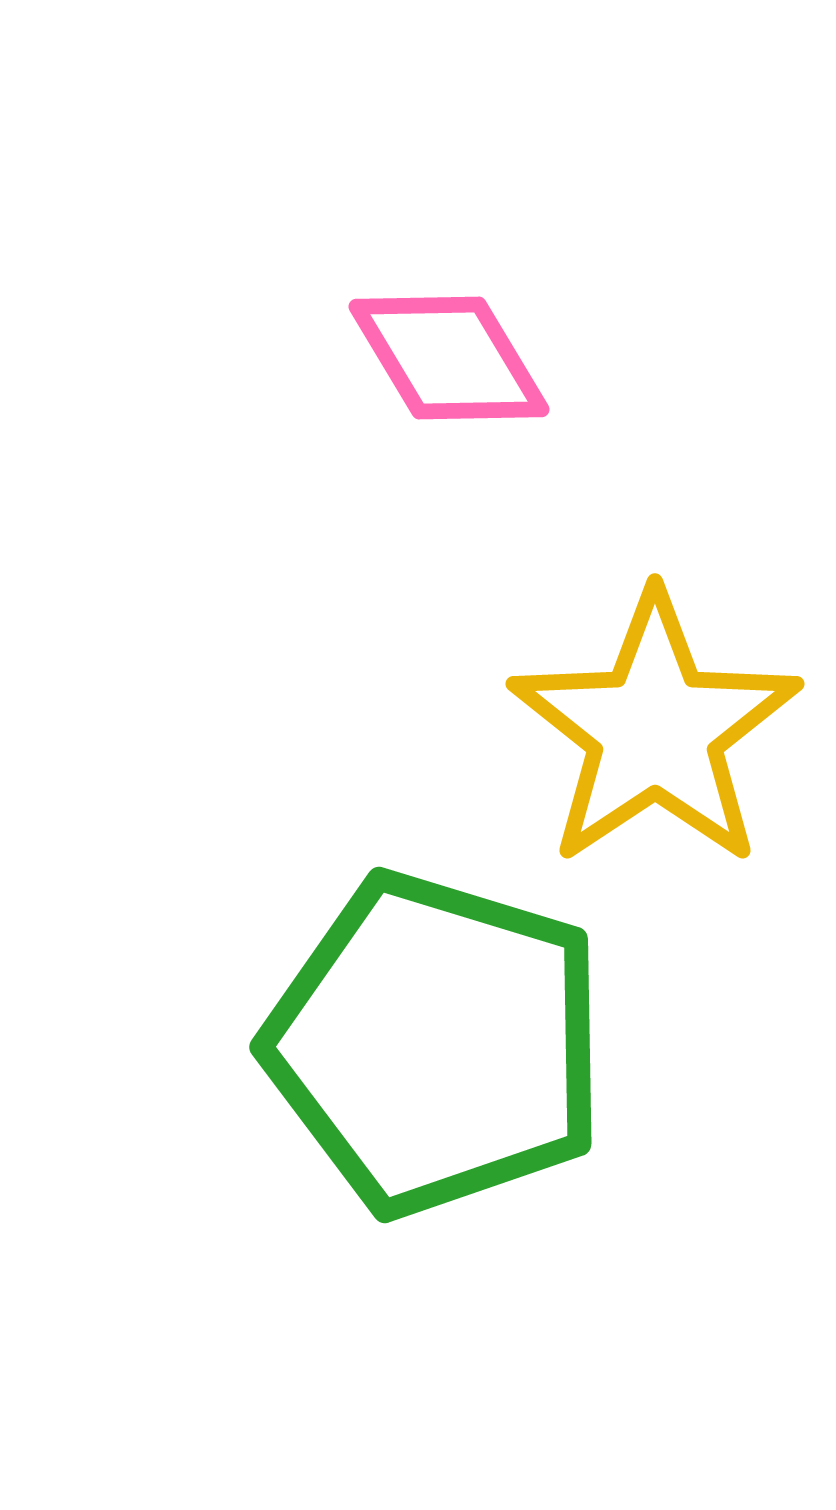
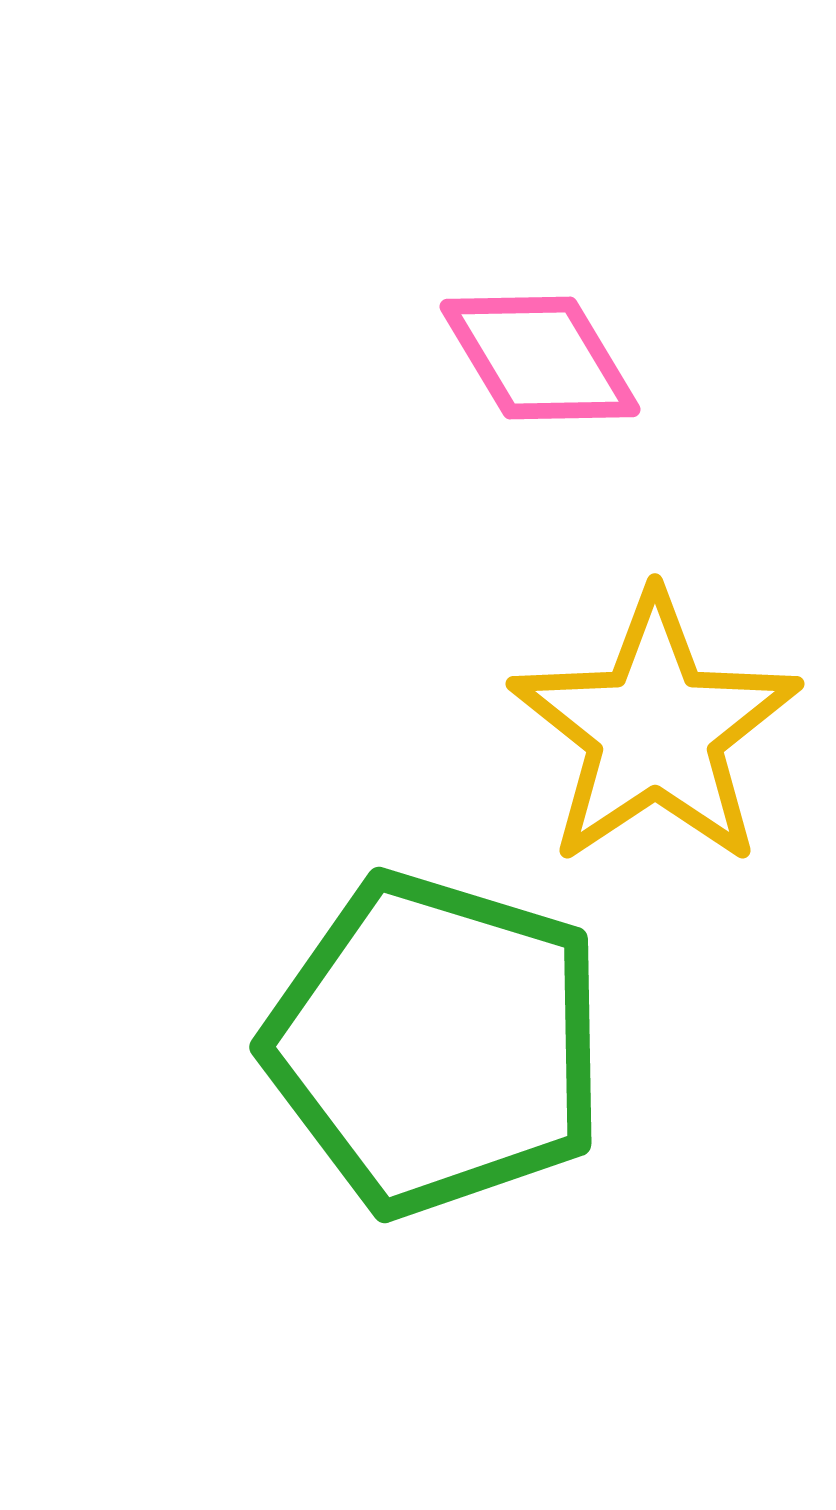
pink diamond: moved 91 px right
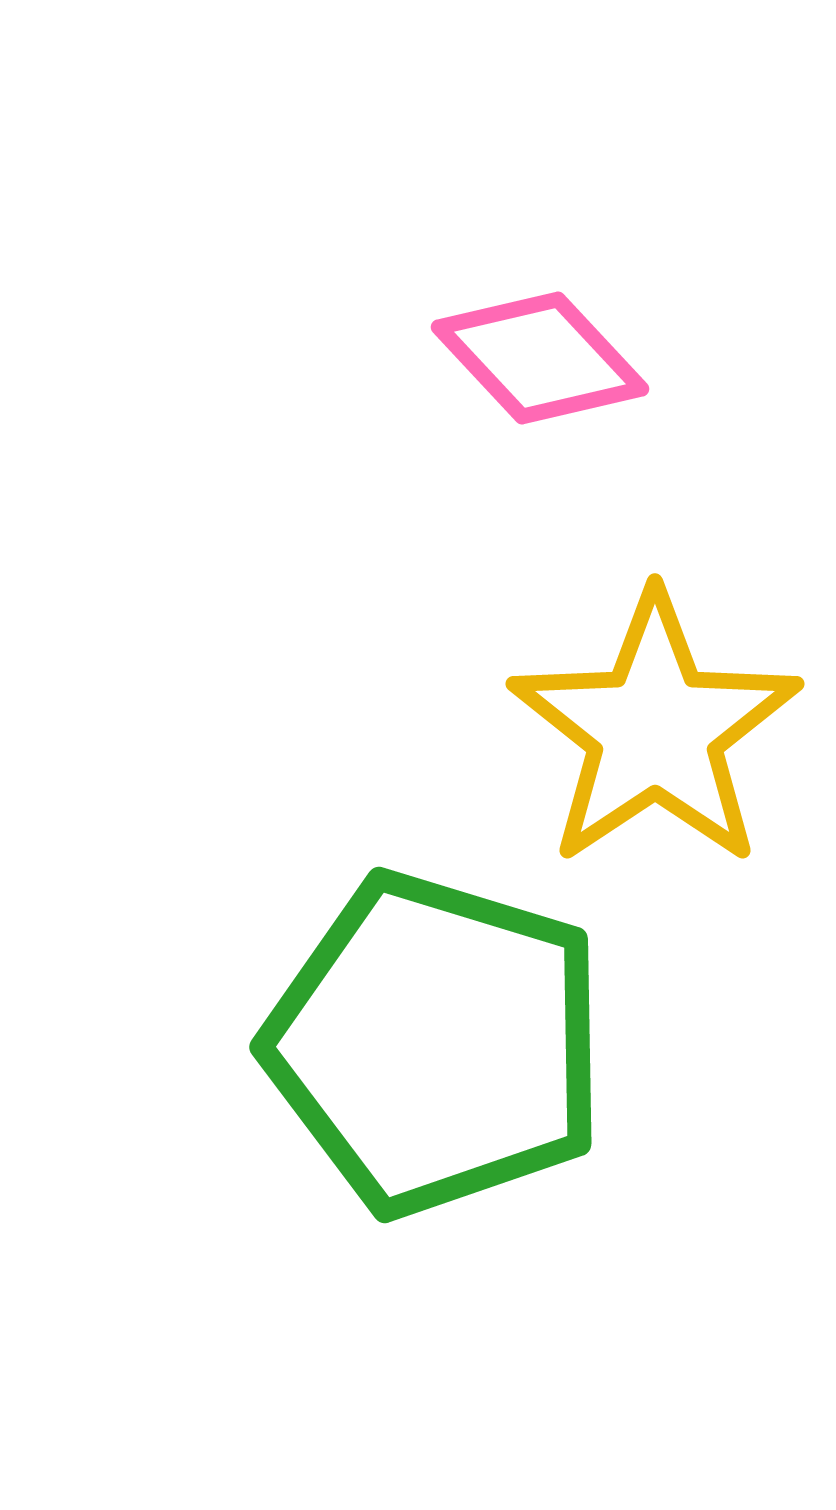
pink diamond: rotated 12 degrees counterclockwise
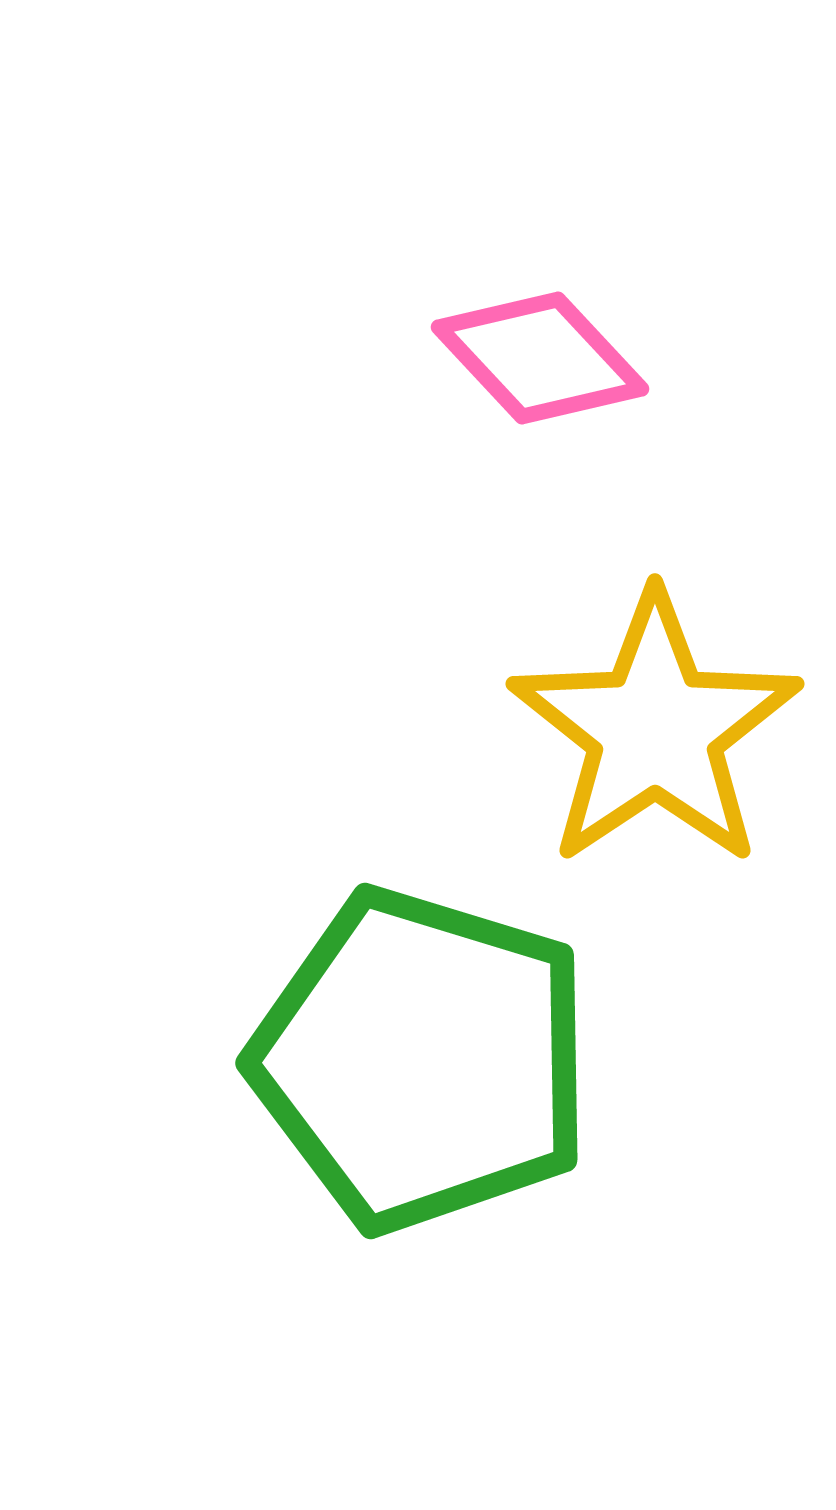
green pentagon: moved 14 px left, 16 px down
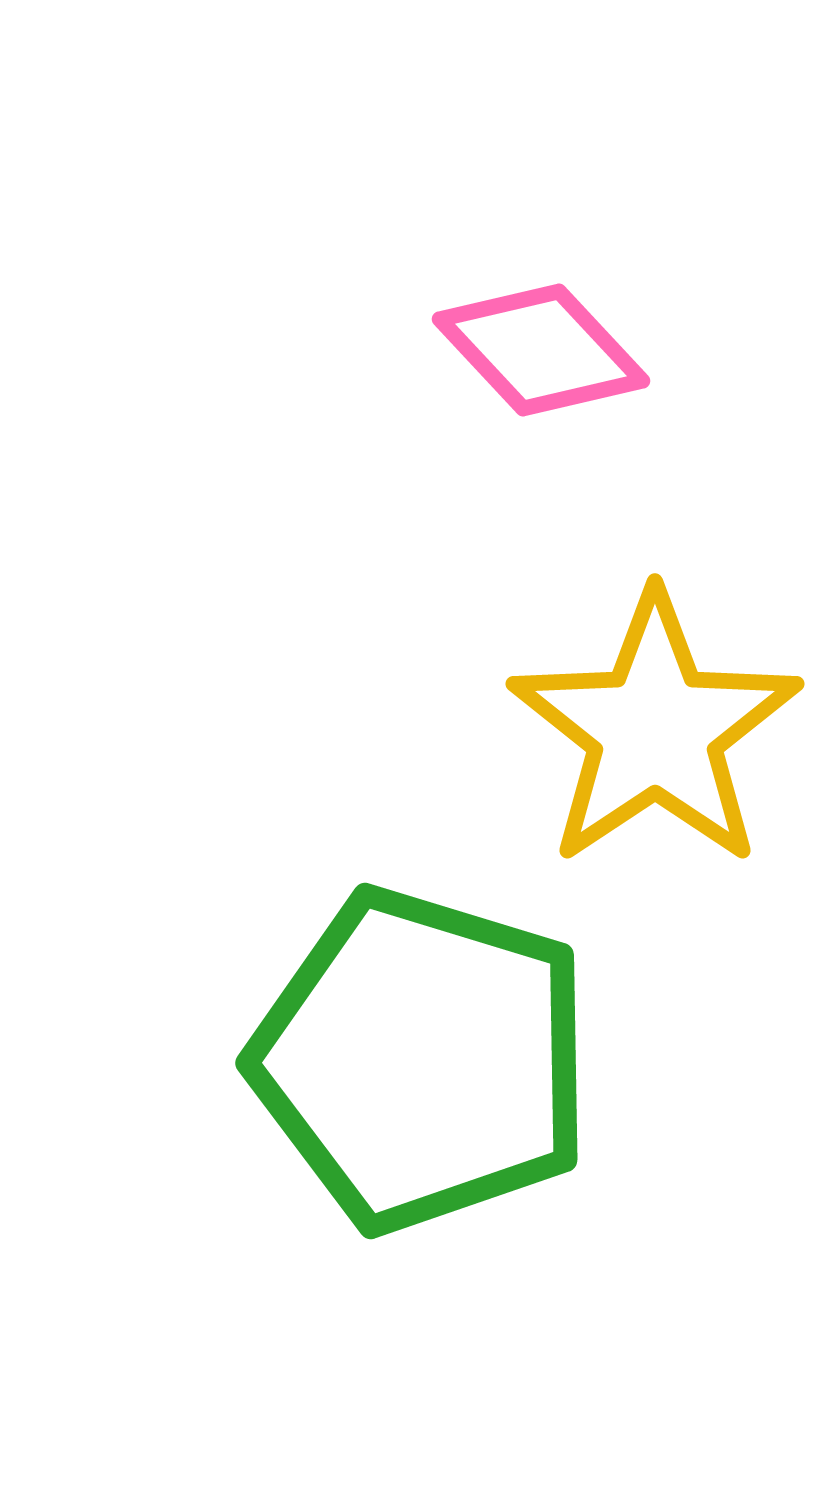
pink diamond: moved 1 px right, 8 px up
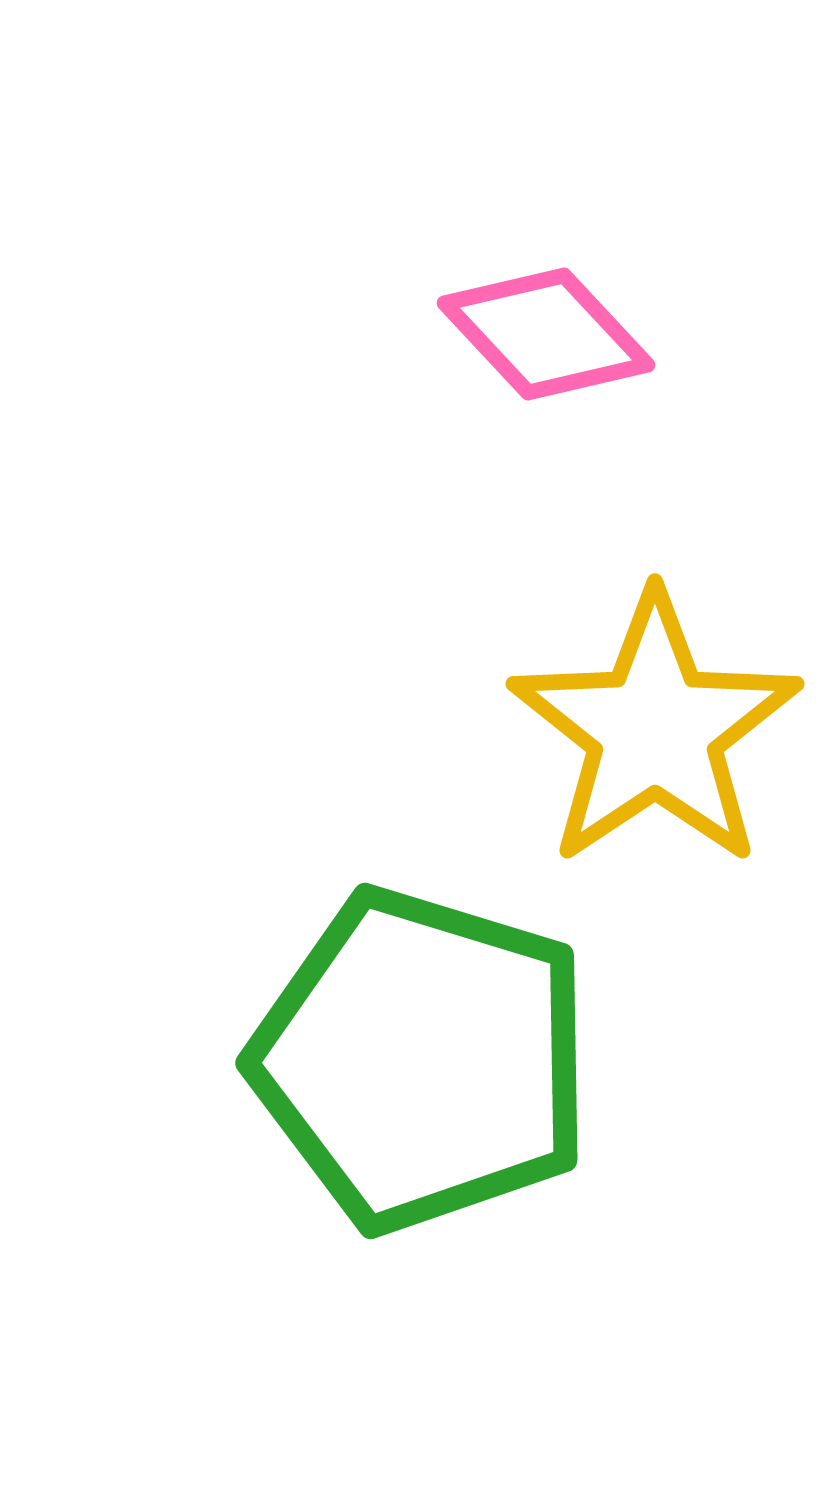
pink diamond: moved 5 px right, 16 px up
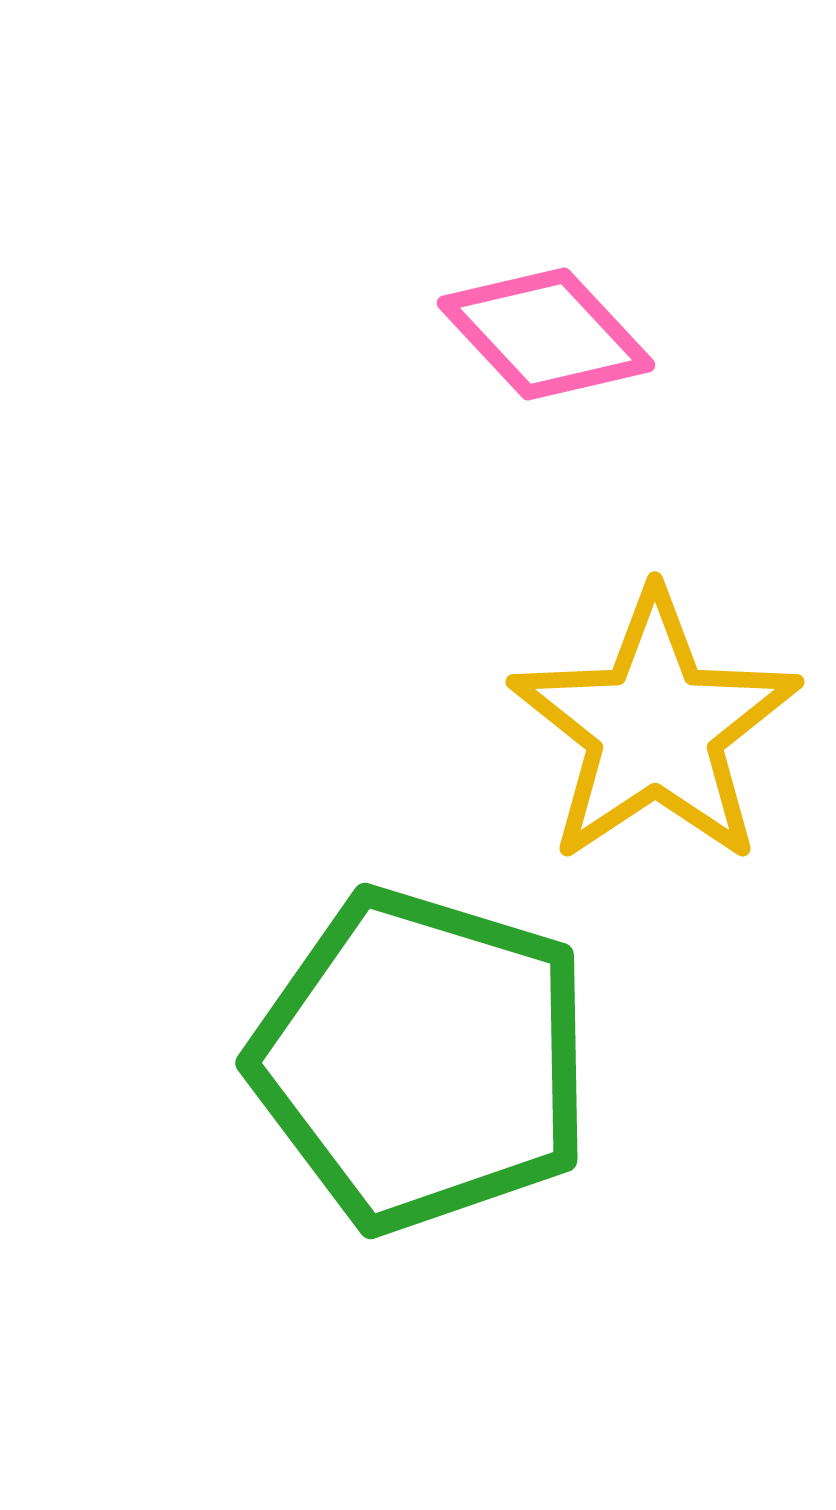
yellow star: moved 2 px up
